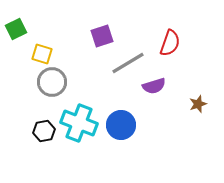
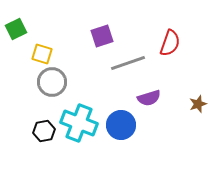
gray line: rotated 12 degrees clockwise
purple semicircle: moved 5 px left, 12 px down
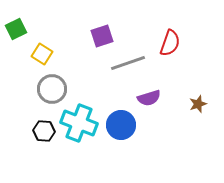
yellow square: rotated 15 degrees clockwise
gray circle: moved 7 px down
black hexagon: rotated 15 degrees clockwise
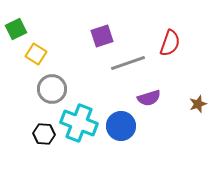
yellow square: moved 6 px left
blue circle: moved 1 px down
black hexagon: moved 3 px down
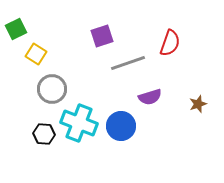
purple semicircle: moved 1 px right, 1 px up
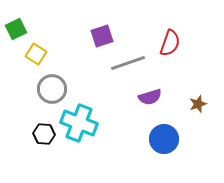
blue circle: moved 43 px right, 13 px down
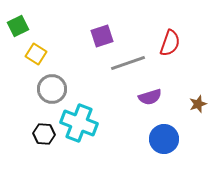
green square: moved 2 px right, 3 px up
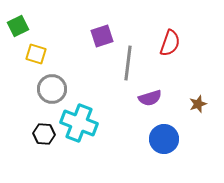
yellow square: rotated 15 degrees counterclockwise
gray line: rotated 64 degrees counterclockwise
purple semicircle: moved 1 px down
